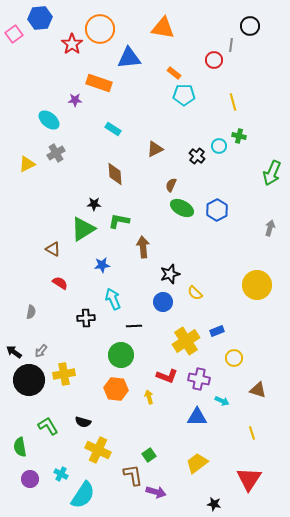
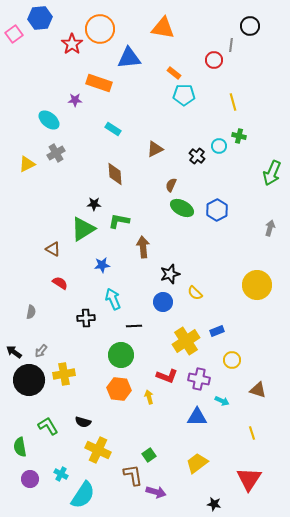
yellow circle at (234, 358): moved 2 px left, 2 px down
orange hexagon at (116, 389): moved 3 px right
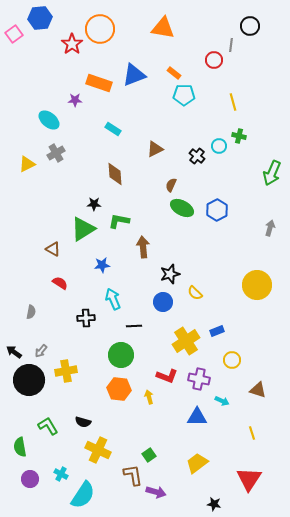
blue triangle at (129, 58): moved 5 px right, 17 px down; rotated 15 degrees counterclockwise
yellow cross at (64, 374): moved 2 px right, 3 px up
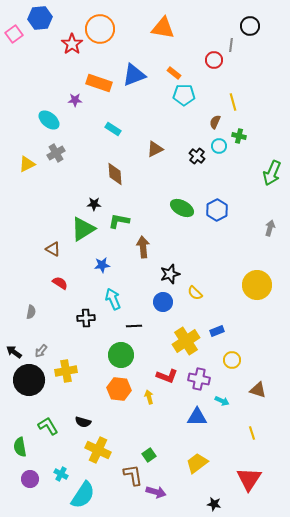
brown semicircle at (171, 185): moved 44 px right, 63 px up
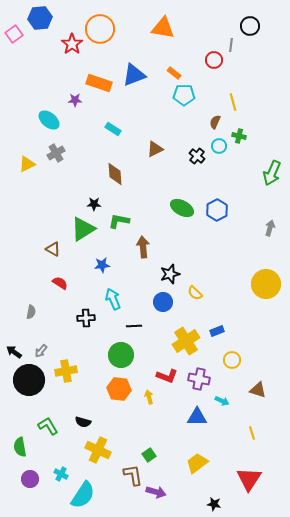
yellow circle at (257, 285): moved 9 px right, 1 px up
